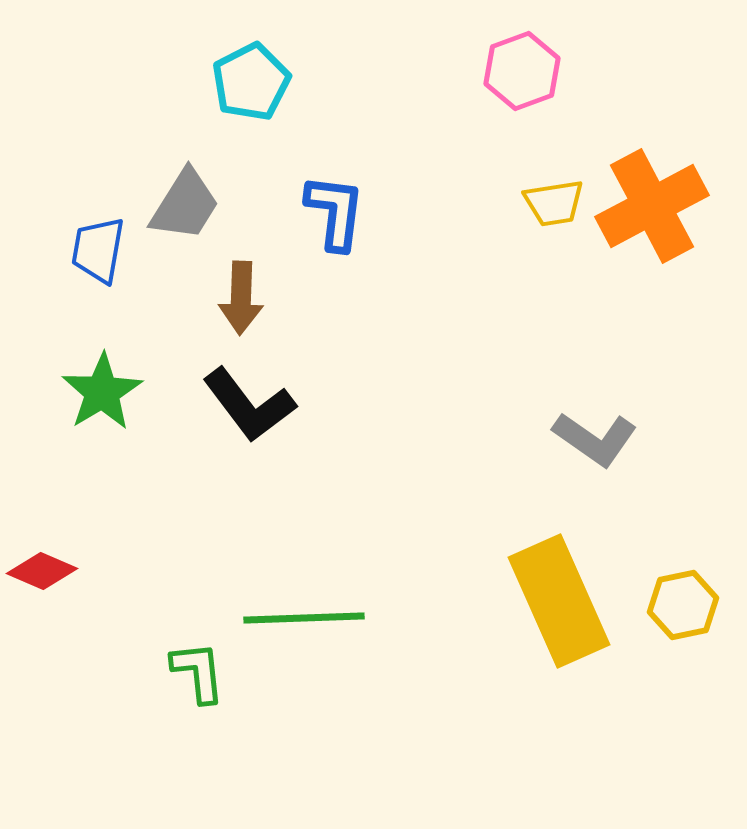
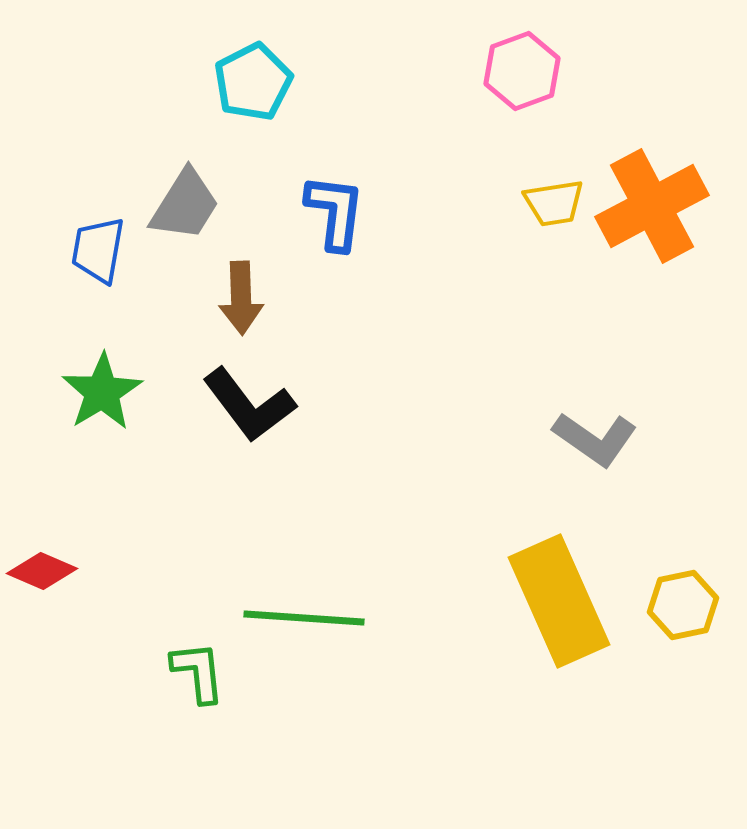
cyan pentagon: moved 2 px right
brown arrow: rotated 4 degrees counterclockwise
green line: rotated 6 degrees clockwise
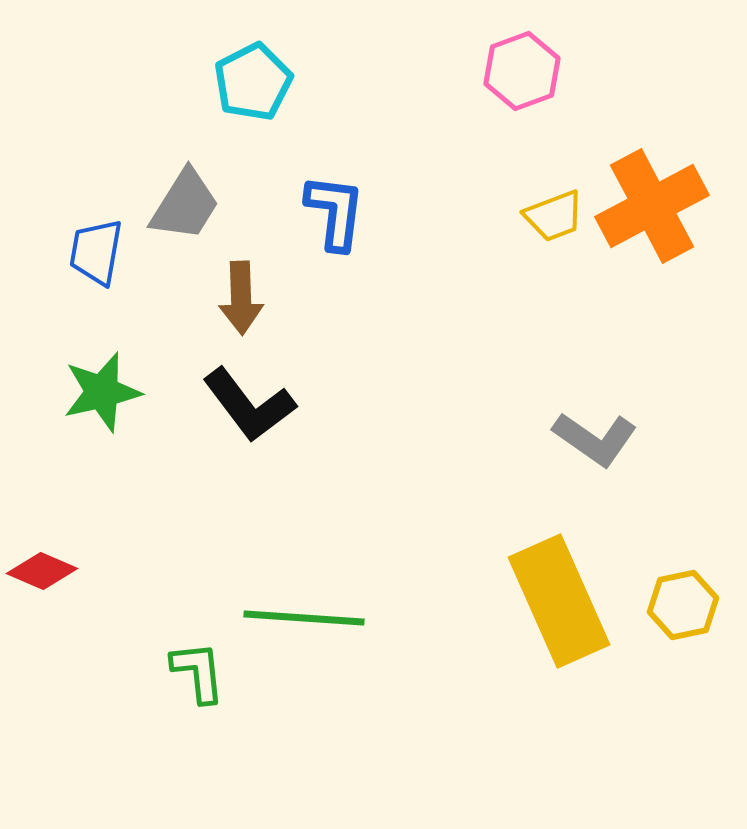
yellow trapezoid: moved 13 px down; rotated 12 degrees counterclockwise
blue trapezoid: moved 2 px left, 2 px down
green star: rotated 18 degrees clockwise
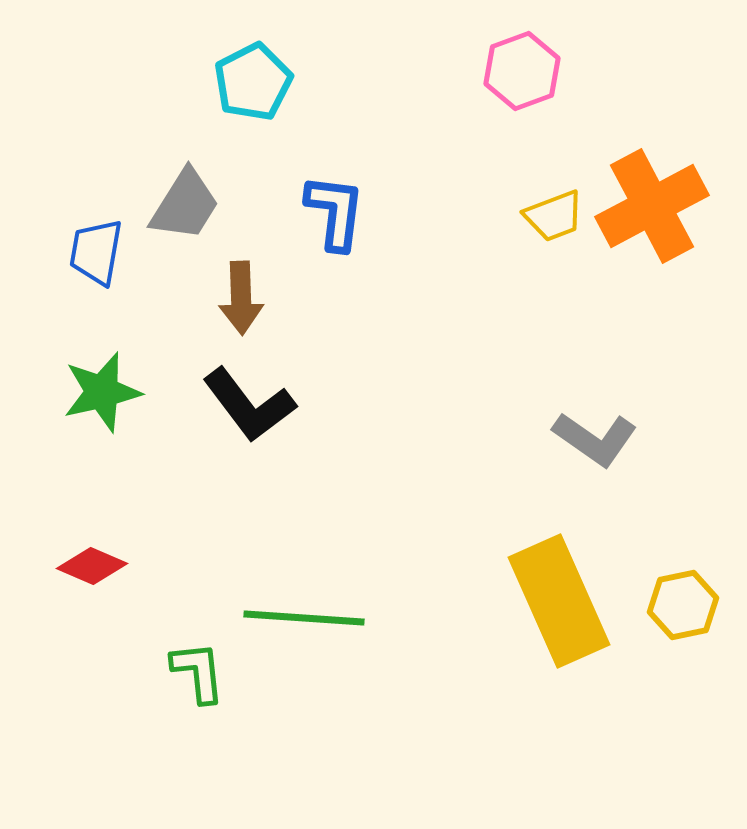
red diamond: moved 50 px right, 5 px up
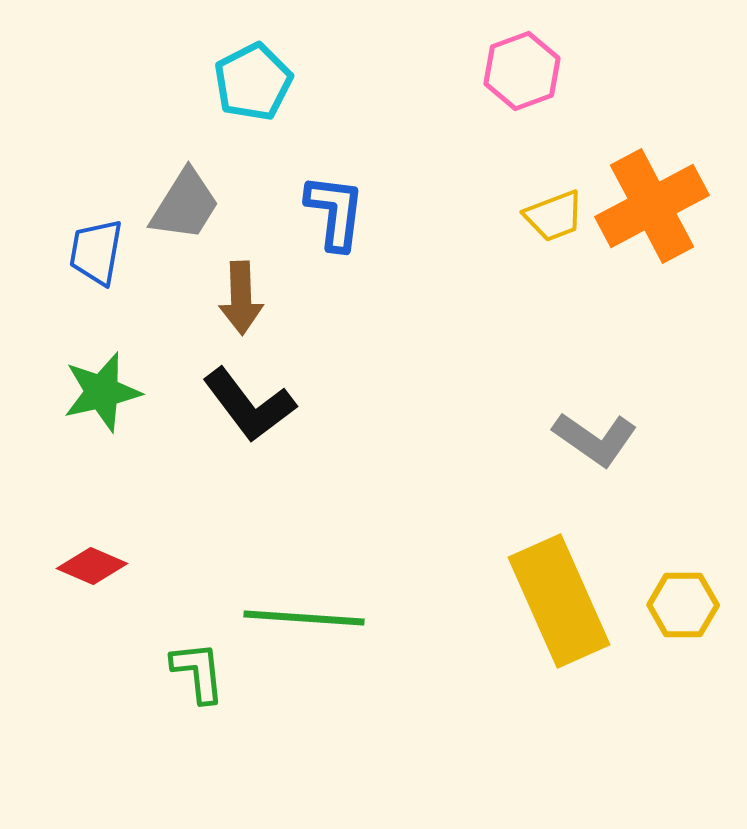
yellow hexagon: rotated 12 degrees clockwise
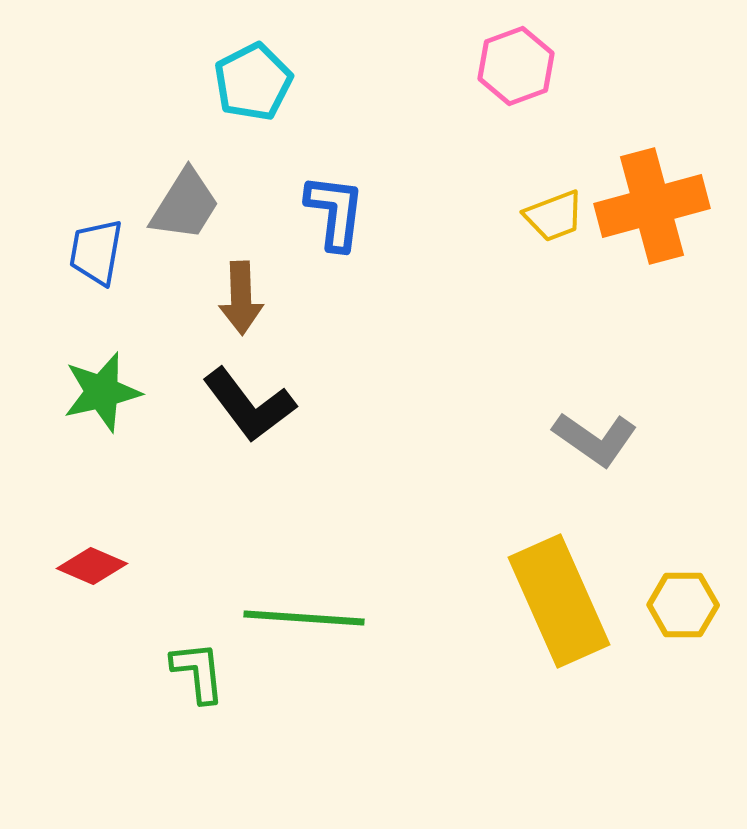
pink hexagon: moved 6 px left, 5 px up
orange cross: rotated 13 degrees clockwise
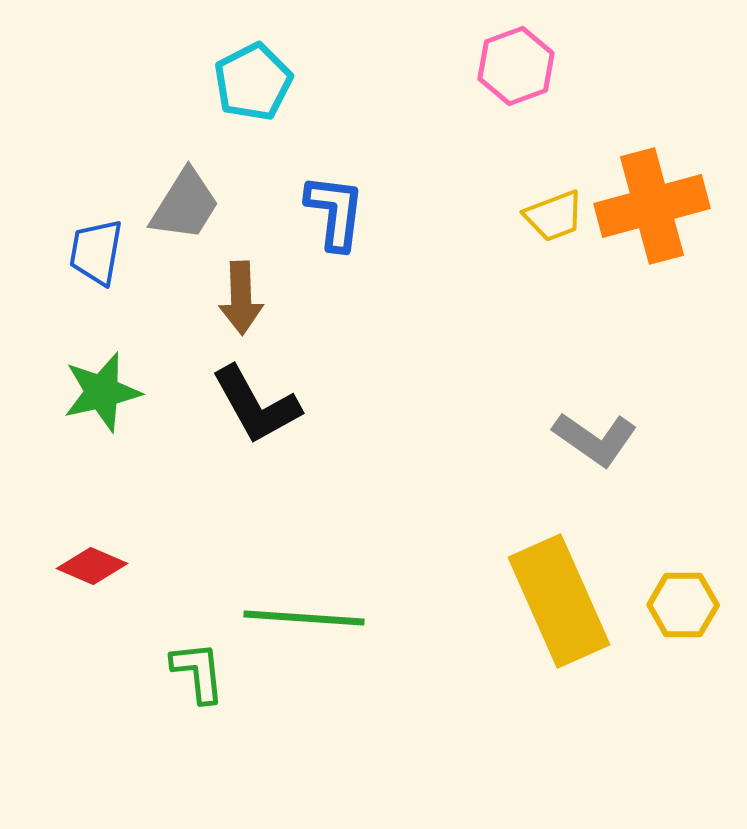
black L-shape: moved 7 px right; rotated 8 degrees clockwise
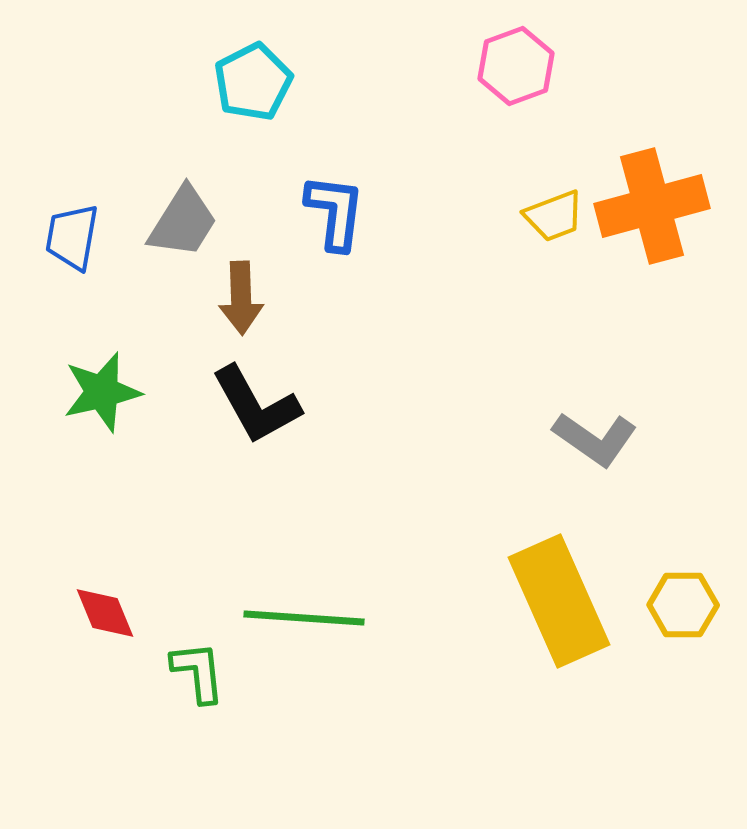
gray trapezoid: moved 2 px left, 17 px down
blue trapezoid: moved 24 px left, 15 px up
red diamond: moved 13 px right, 47 px down; rotated 44 degrees clockwise
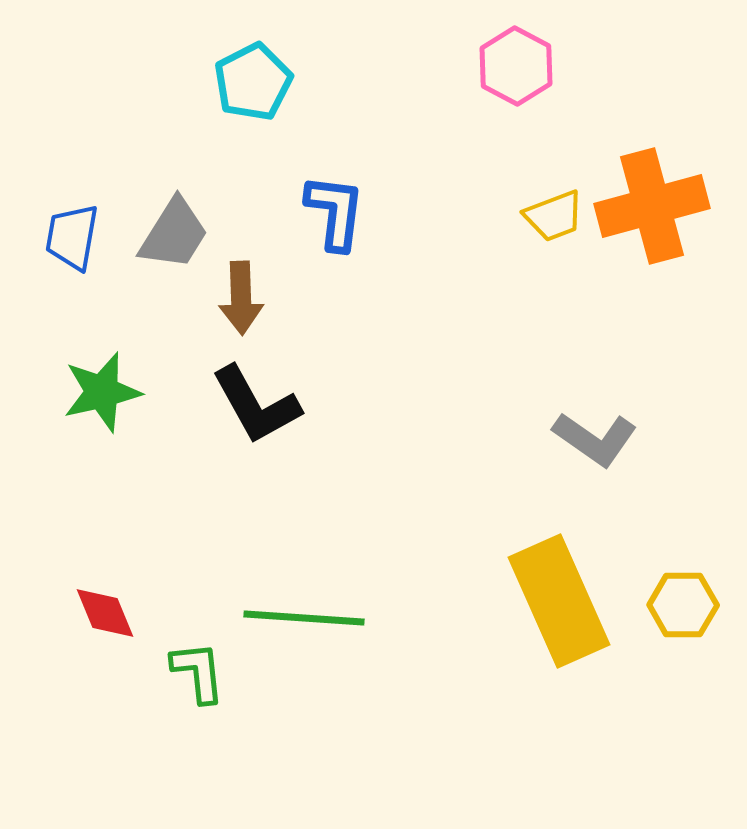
pink hexagon: rotated 12 degrees counterclockwise
gray trapezoid: moved 9 px left, 12 px down
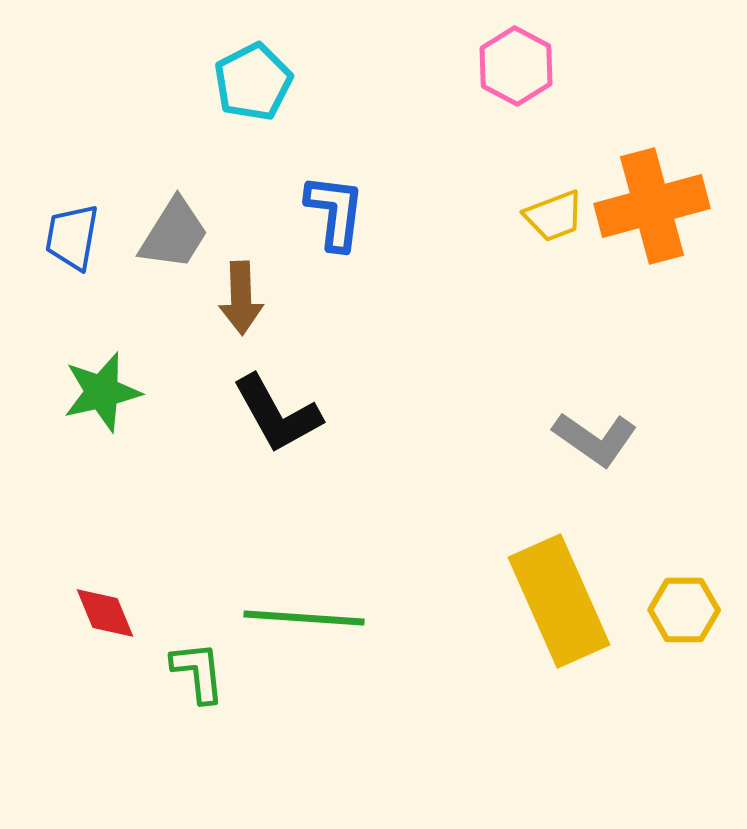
black L-shape: moved 21 px right, 9 px down
yellow hexagon: moved 1 px right, 5 px down
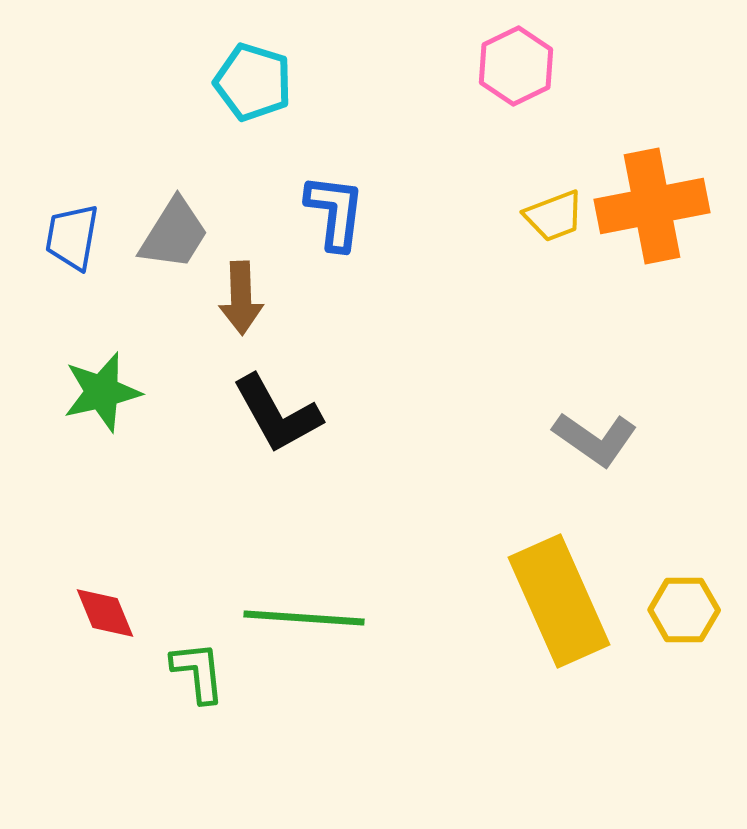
pink hexagon: rotated 6 degrees clockwise
cyan pentagon: rotated 28 degrees counterclockwise
orange cross: rotated 4 degrees clockwise
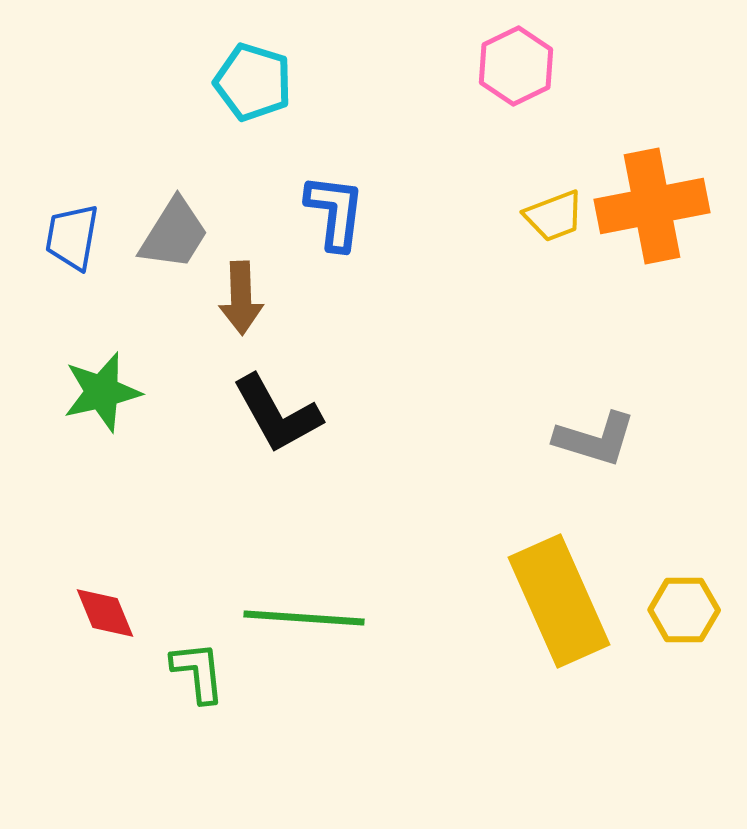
gray L-shape: rotated 18 degrees counterclockwise
